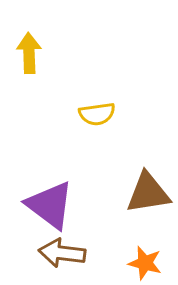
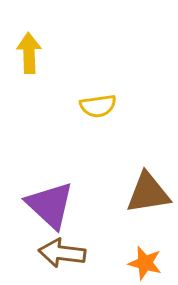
yellow semicircle: moved 1 px right, 8 px up
purple triangle: rotated 6 degrees clockwise
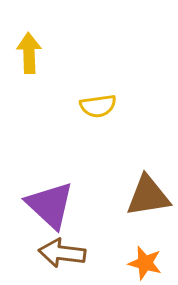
brown triangle: moved 3 px down
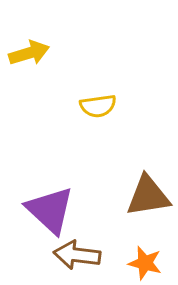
yellow arrow: rotated 75 degrees clockwise
purple triangle: moved 5 px down
brown arrow: moved 15 px right, 2 px down
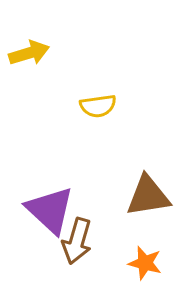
brown arrow: moved 14 px up; rotated 81 degrees counterclockwise
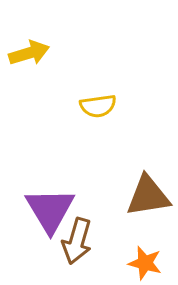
purple triangle: rotated 16 degrees clockwise
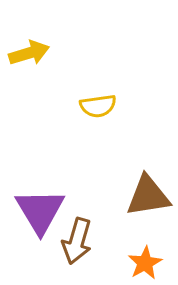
purple triangle: moved 10 px left, 1 px down
orange star: rotated 28 degrees clockwise
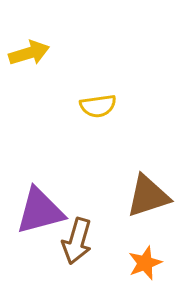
brown triangle: rotated 9 degrees counterclockwise
purple triangle: rotated 46 degrees clockwise
orange star: rotated 8 degrees clockwise
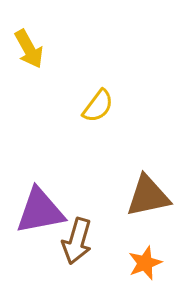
yellow arrow: moved 4 px up; rotated 78 degrees clockwise
yellow semicircle: rotated 45 degrees counterclockwise
brown triangle: rotated 6 degrees clockwise
purple triangle: rotated 4 degrees clockwise
